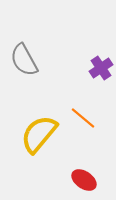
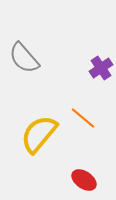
gray semicircle: moved 2 px up; rotated 12 degrees counterclockwise
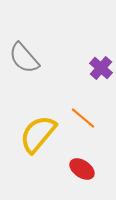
purple cross: rotated 15 degrees counterclockwise
yellow semicircle: moved 1 px left
red ellipse: moved 2 px left, 11 px up
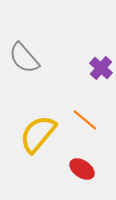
orange line: moved 2 px right, 2 px down
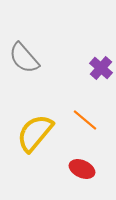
yellow semicircle: moved 3 px left, 1 px up
red ellipse: rotated 10 degrees counterclockwise
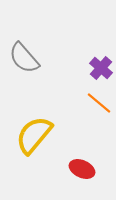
orange line: moved 14 px right, 17 px up
yellow semicircle: moved 1 px left, 2 px down
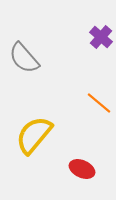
purple cross: moved 31 px up
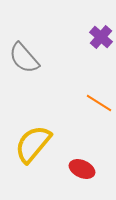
orange line: rotated 8 degrees counterclockwise
yellow semicircle: moved 1 px left, 9 px down
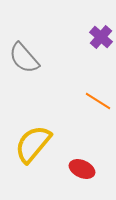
orange line: moved 1 px left, 2 px up
